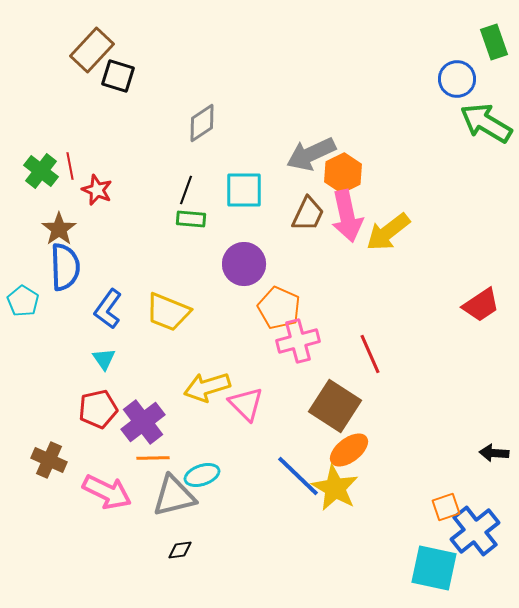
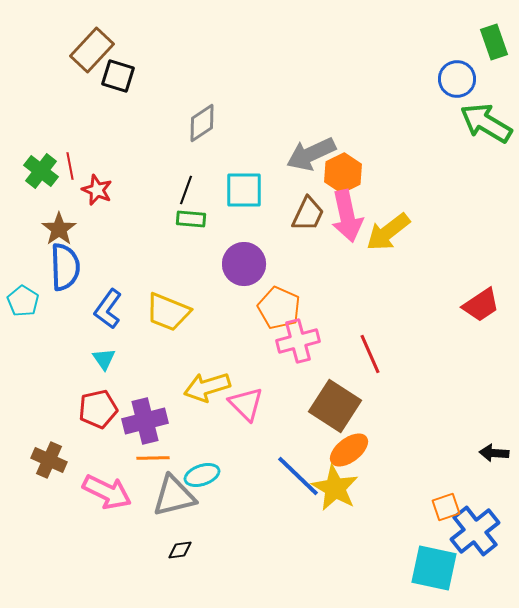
purple cross at (143, 422): moved 2 px right, 1 px up; rotated 24 degrees clockwise
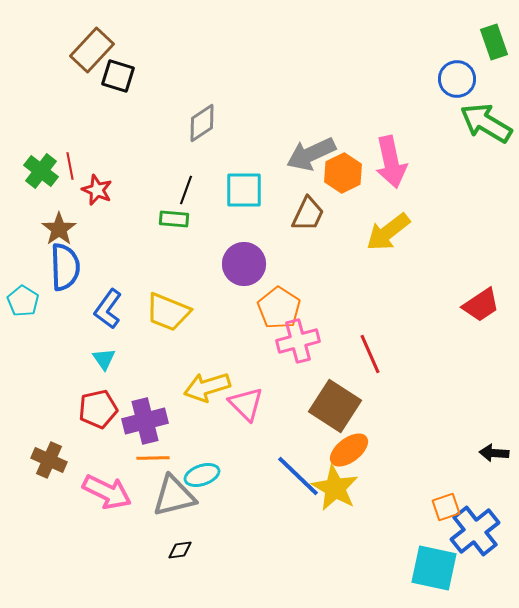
pink arrow at (347, 216): moved 44 px right, 54 px up
green rectangle at (191, 219): moved 17 px left
orange pentagon at (279, 308): rotated 9 degrees clockwise
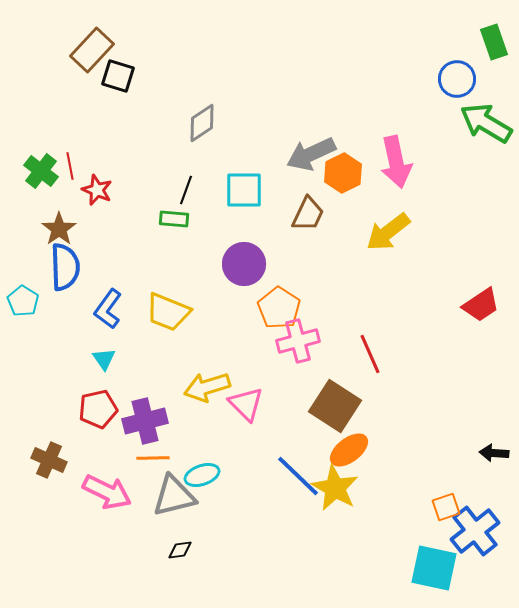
pink arrow at (391, 162): moved 5 px right
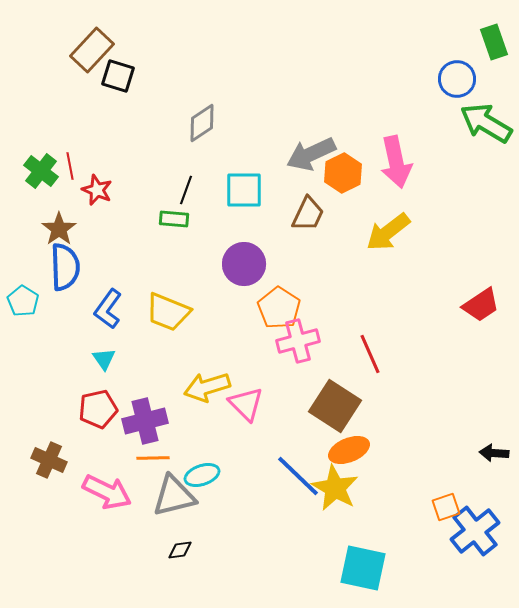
orange ellipse at (349, 450): rotated 15 degrees clockwise
cyan square at (434, 568): moved 71 px left
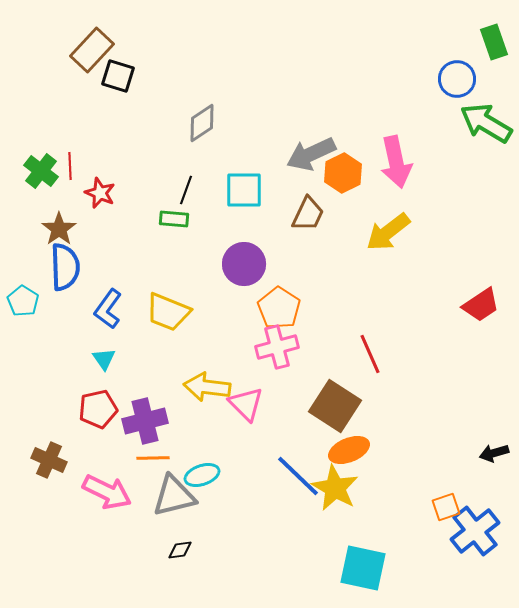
red line at (70, 166): rotated 8 degrees clockwise
red star at (97, 190): moved 3 px right, 3 px down
pink cross at (298, 341): moved 21 px left, 6 px down
yellow arrow at (207, 387): rotated 24 degrees clockwise
black arrow at (494, 453): rotated 20 degrees counterclockwise
